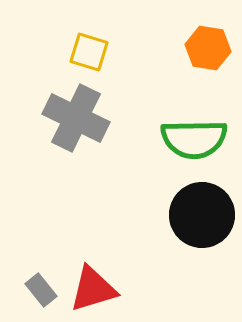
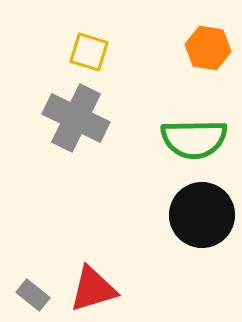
gray rectangle: moved 8 px left, 5 px down; rotated 12 degrees counterclockwise
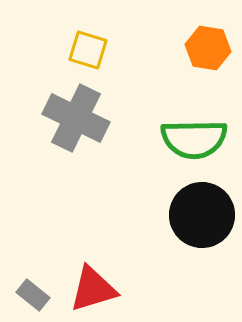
yellow square: moved 1 px left, 2 px up
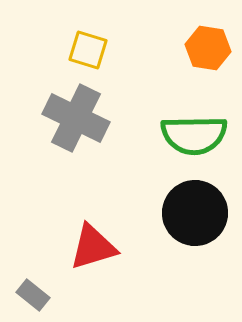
green semicircle: moved 4 px up
black circle: moved 7 px left, 2 px up
red triangle: moved 42 px up
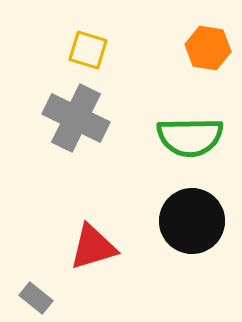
green semicircle: moved 4 px left, 2 px down
black circle: moved 3 px left, 8 px down
gray rectangle: moved 3 px right, 3 px down
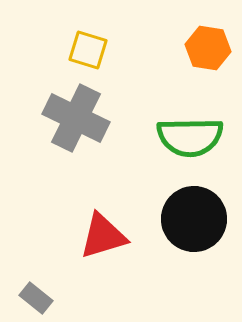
black circle: moved 2 px right, 2 px up
red triangle: moved 10 px right, 11 px up
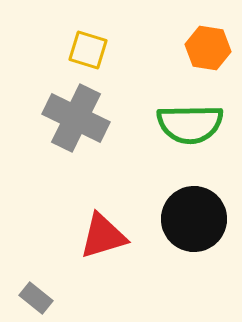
green semicircle: moved 13 px up
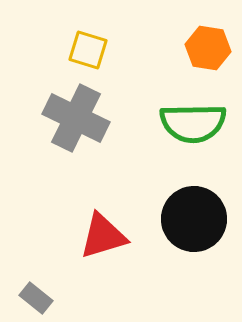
green semicircle: moved 3 px right, 1 px up
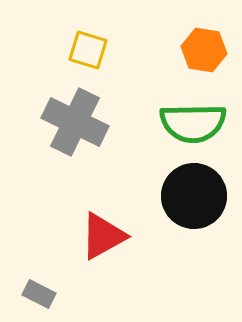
orange hexagon: moved 4 px left, 2 px down
gray cross: moved 1 px left, 4 px down
black circle: moved 23 px up
red triangle: rotated 12 degrees counterclockwise
gray rectangle: moved 3 px right, 4 px up; rotated 12 degrees counterclockwise
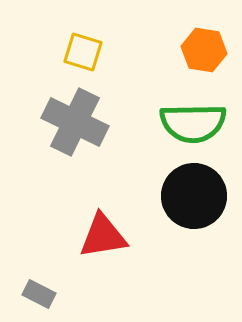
yellow square: moved 5 px left, 2 px down
red triangle: rotated 20 degrees clockwise
